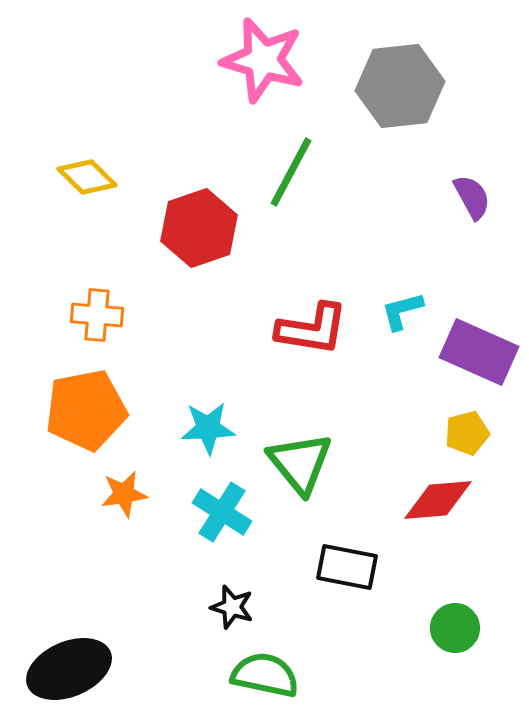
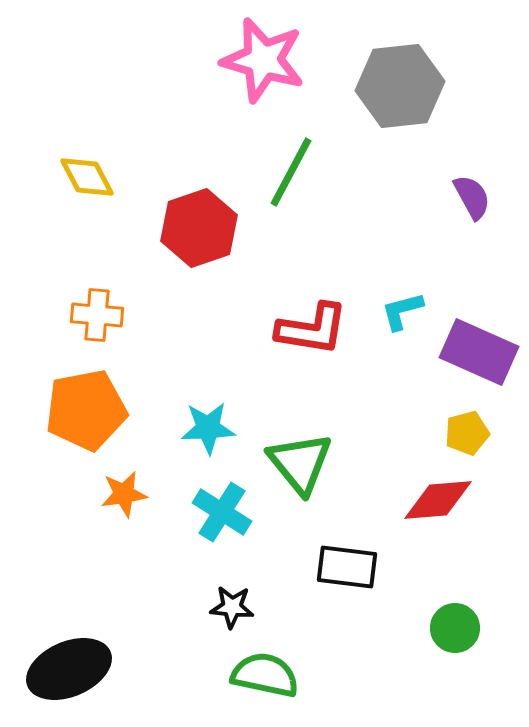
yellow diamond: rotated 18 degrees clockwise
black rectangle: rotated 4 degrees counterclockwise
black star: rotated 12 degrees counterclockwise
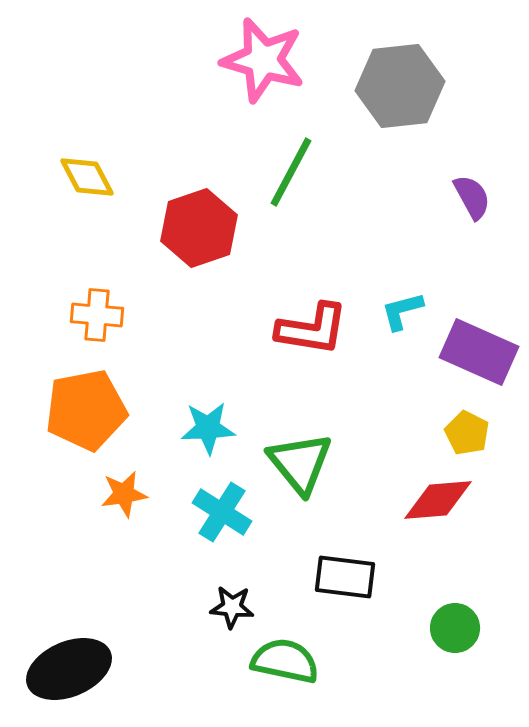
yellow pentagon: rotated 30 degrees counterclockwise
black rectangle: moved 2 px left, 10 px down
green semicircle: moved 20 px right, 14 px up
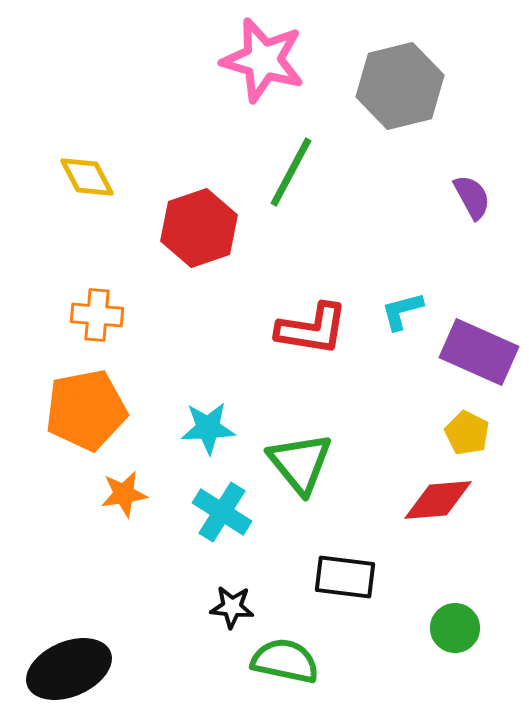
gray hexagon: rotated 8 degrees counterclockwise
